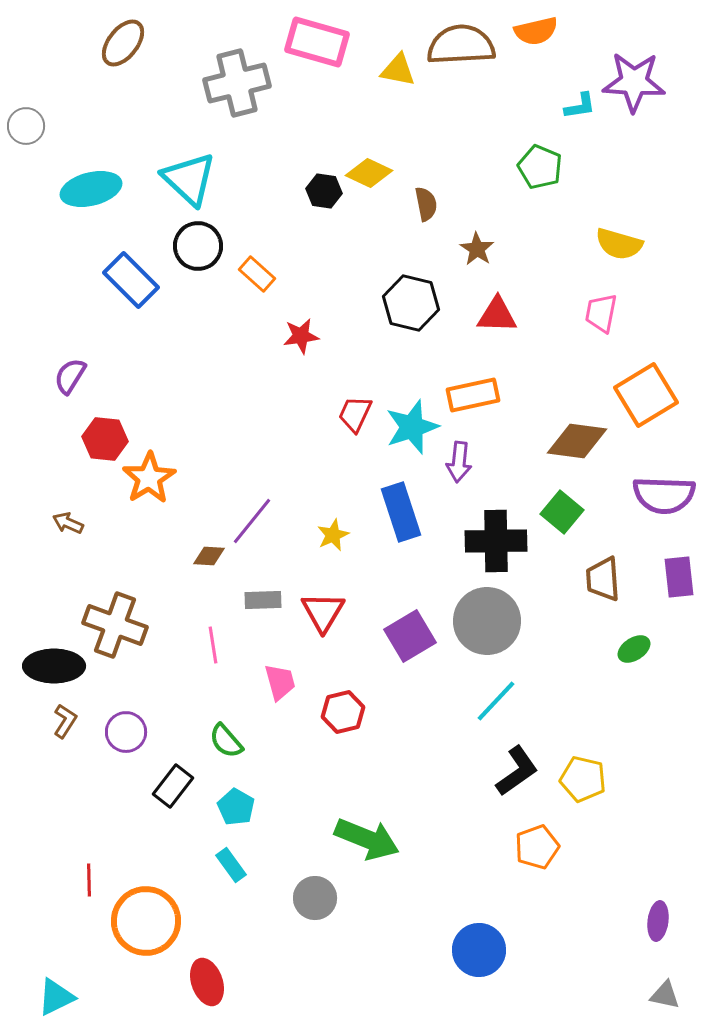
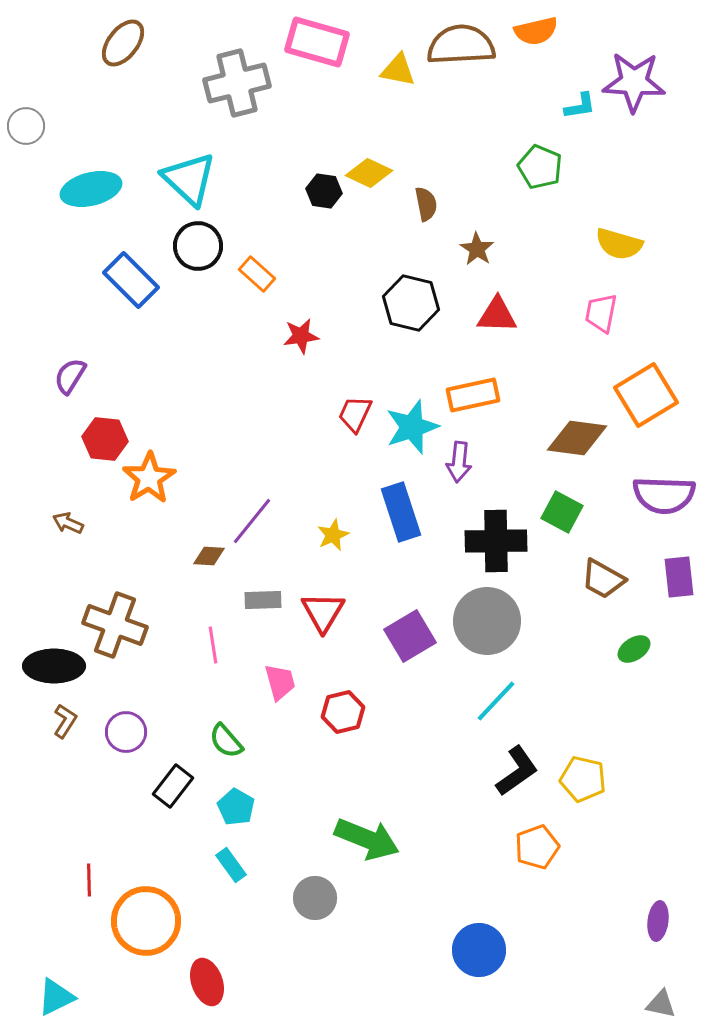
brown diamond at (577, 441): moved 3 px up
green square at (562, 512): rotated 12 degrees counterclockwise
brown trapezoid at (603, 579): rotated 57 degrees counterclockwise
gray triangle at (665, 995): moved 4 px left, 9 px down
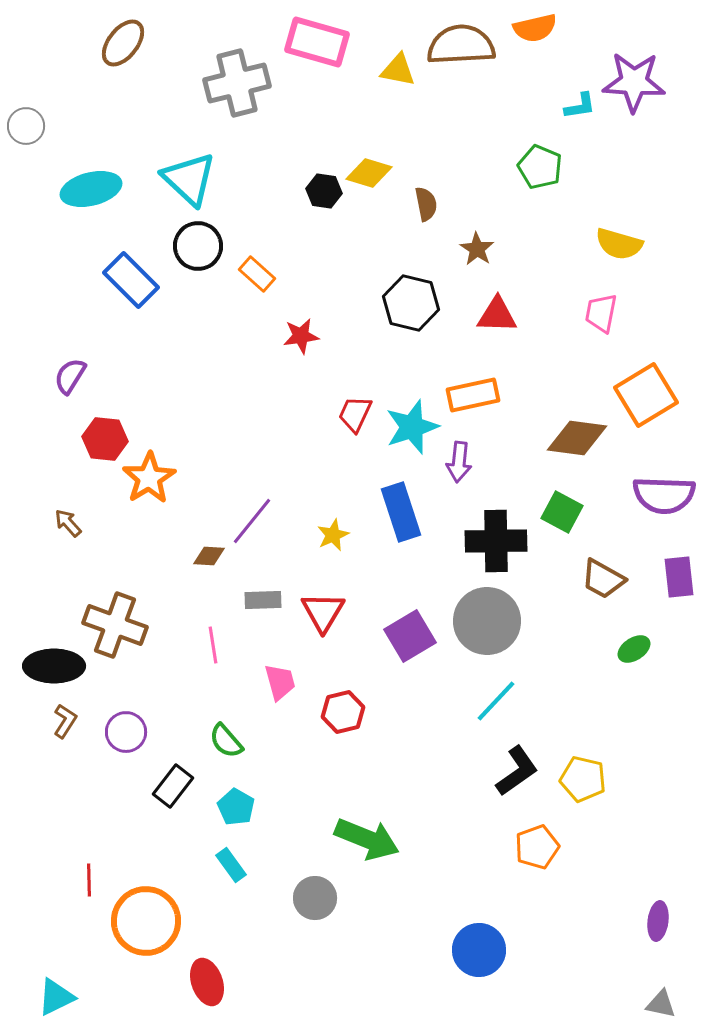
orange semicircle at (536, 31): moved 1 px left, 3 px up
yellow diamond at (369, 173): rotated 9 degrees counterclockwise
brown arrow at (68, 523): rotated 24 degrees clockwise
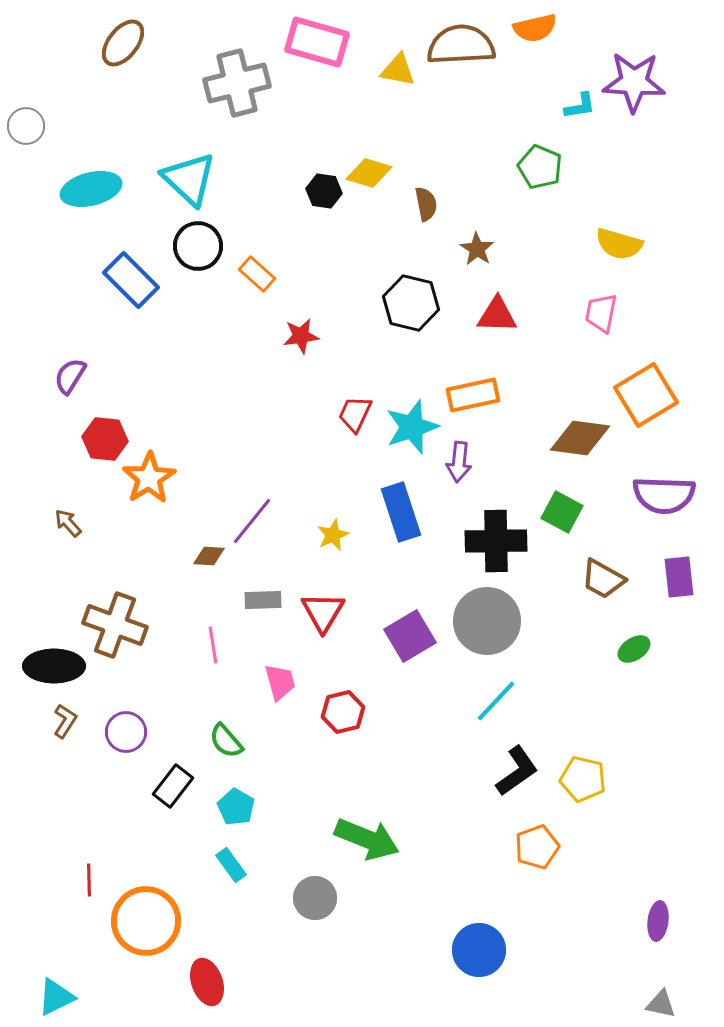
brown diamond at (577, 438): moved 3 px right
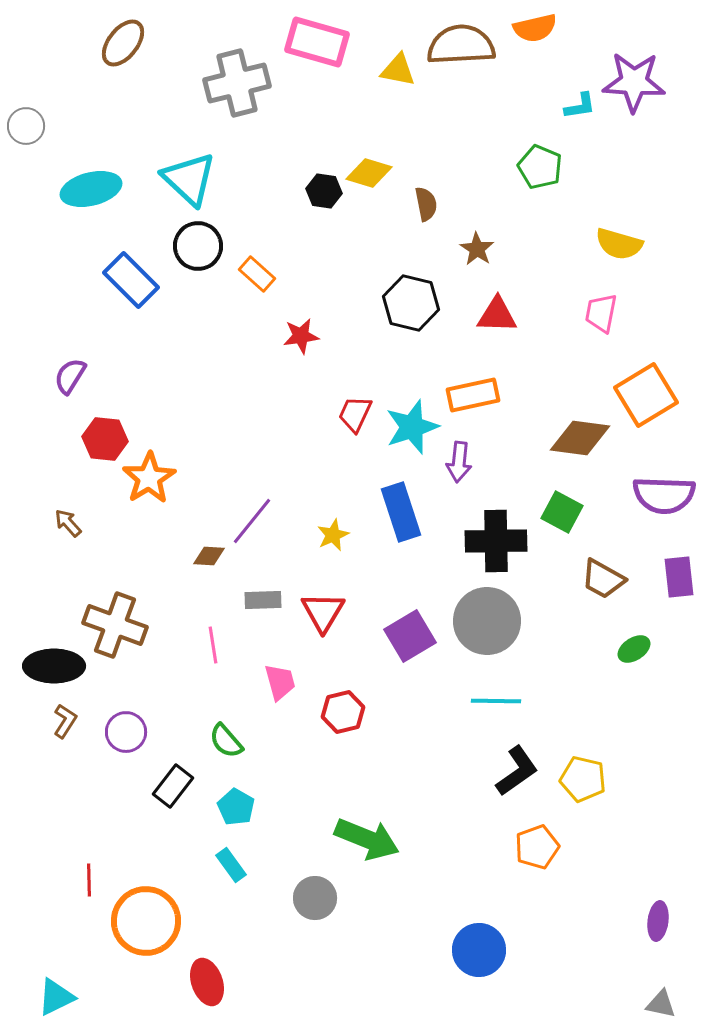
cyan line at (496, 701): rotated 48 degrees clockwise
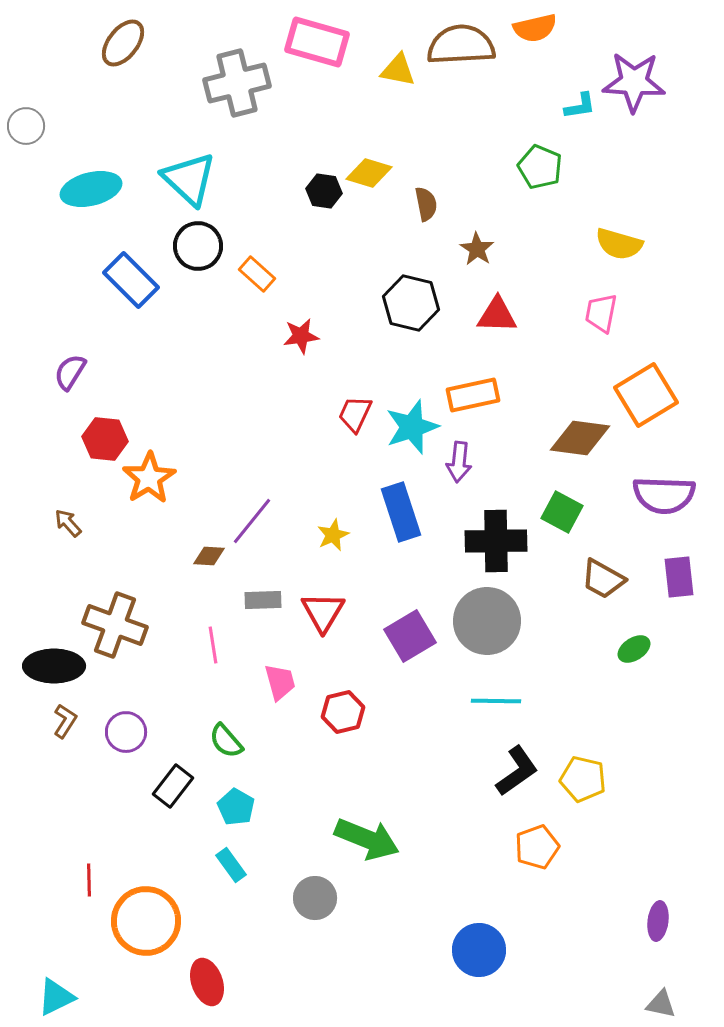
purple semicircle at (70, 376): moved 4 px up
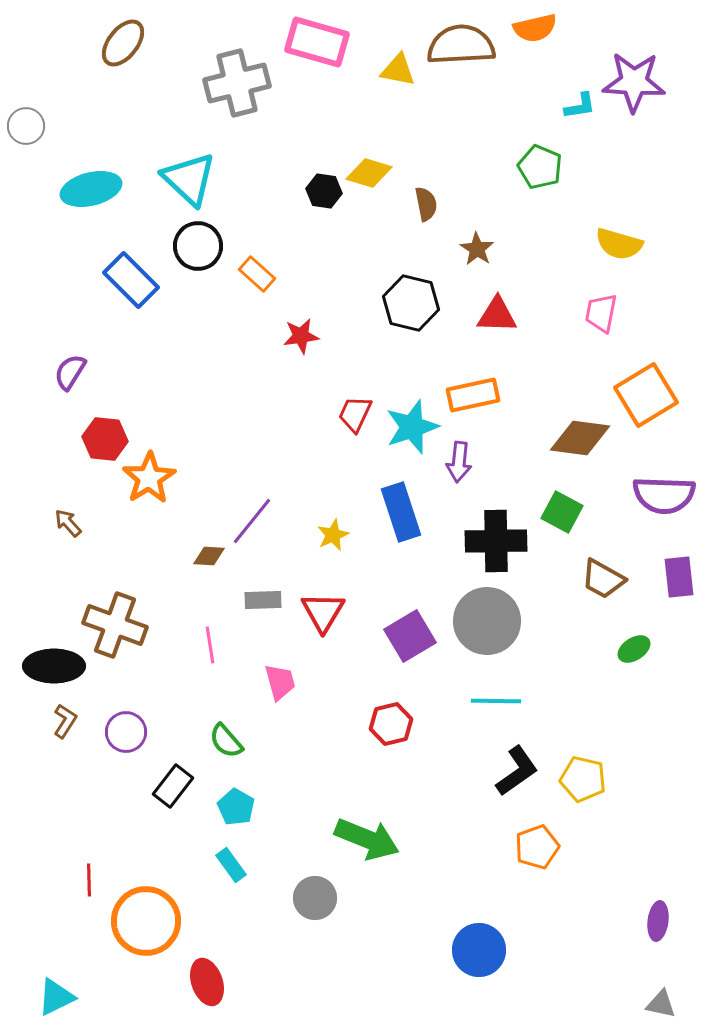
pink line at (213, 645): moved 3 px left
red hexagon at (343, 712): moved 48 px right, 12 px down
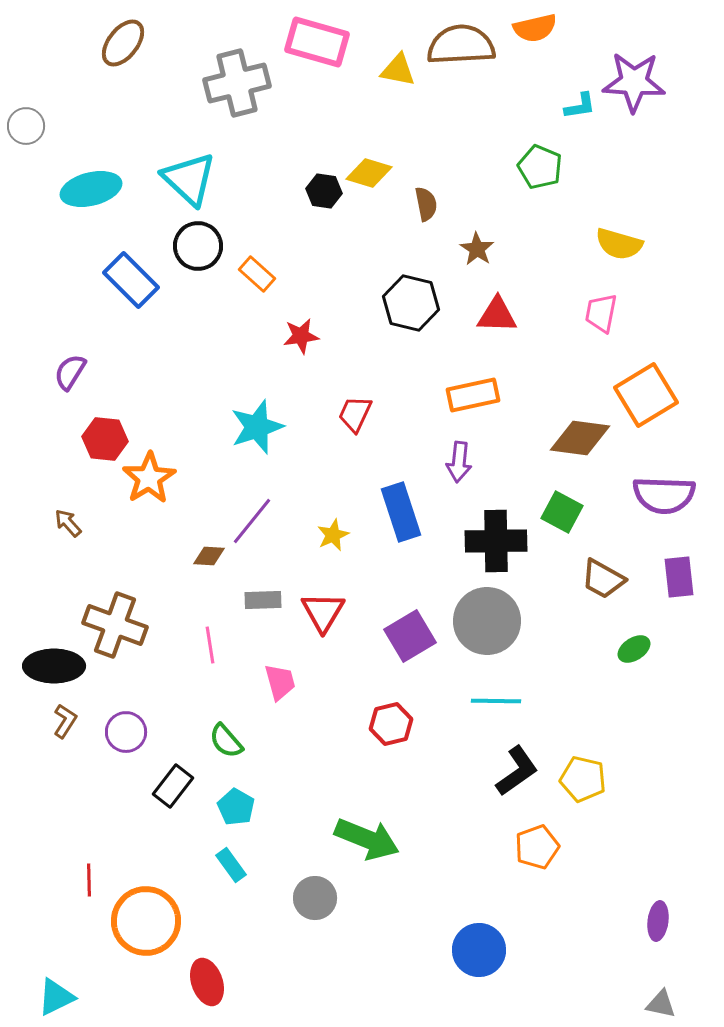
cyan star at (412, 427): moved 155 px left
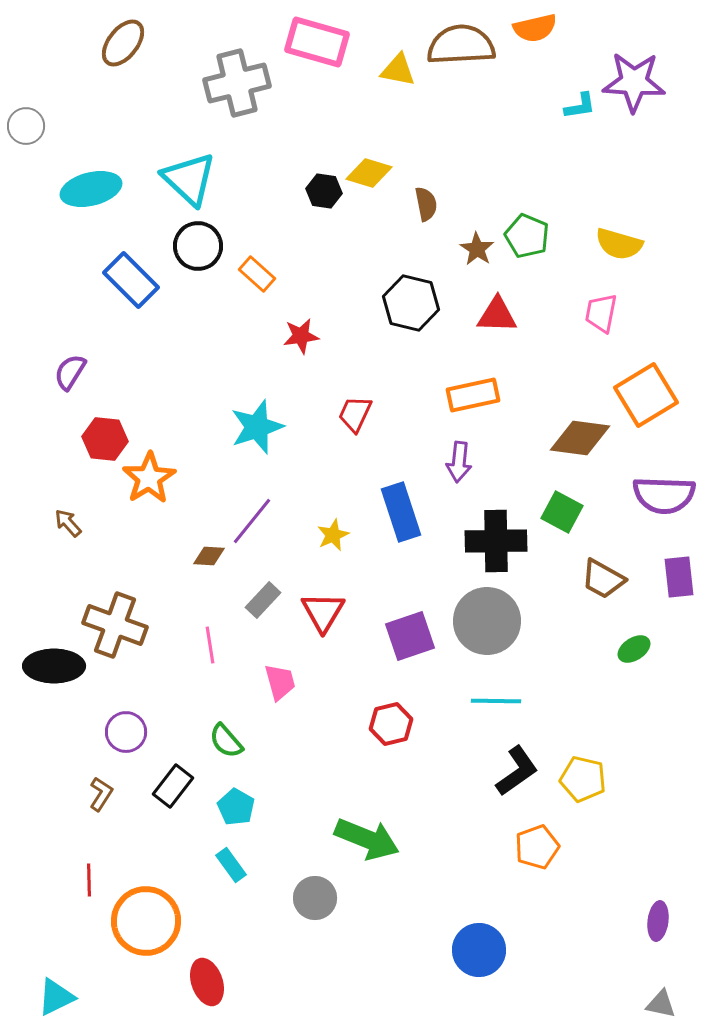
green pentagon at (540, 167): moved 13 px left, 69 px down
gray rectangle at (263, 600): rotated 45 degrees counterclockwise
purple square at (410, 636): rotated 12 degrees clockwise
brown L-shape at (65, 721): moved 36 px right, 73 px down
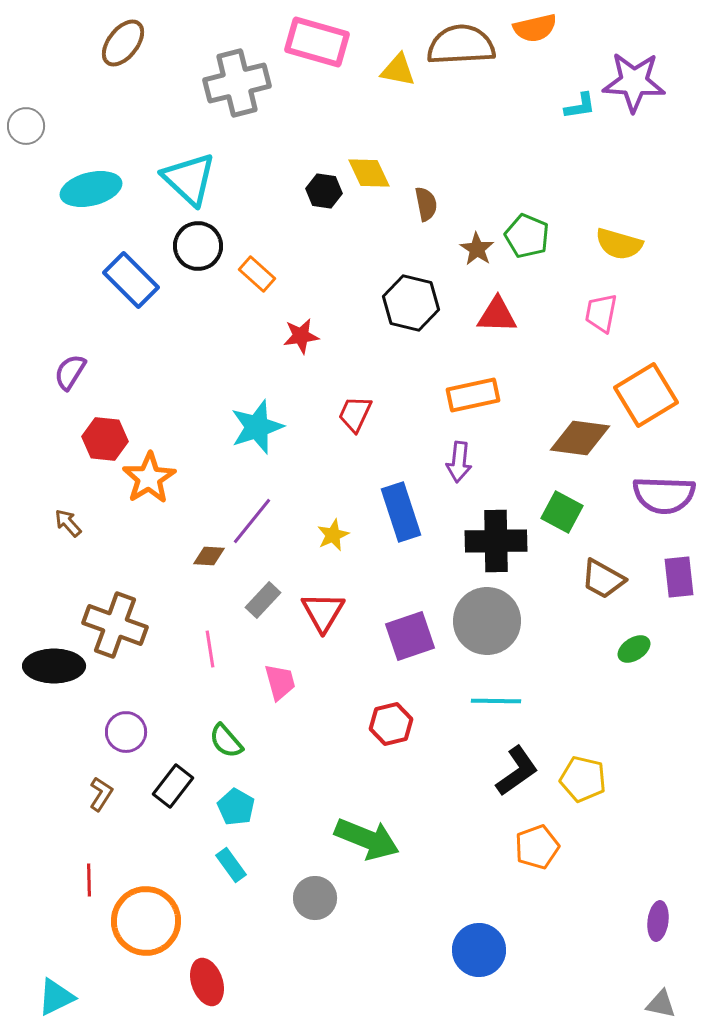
yellow diamond at (369, 173): rotated 48 degrees clockwise
pink line at (210, 645): moved 4 px down
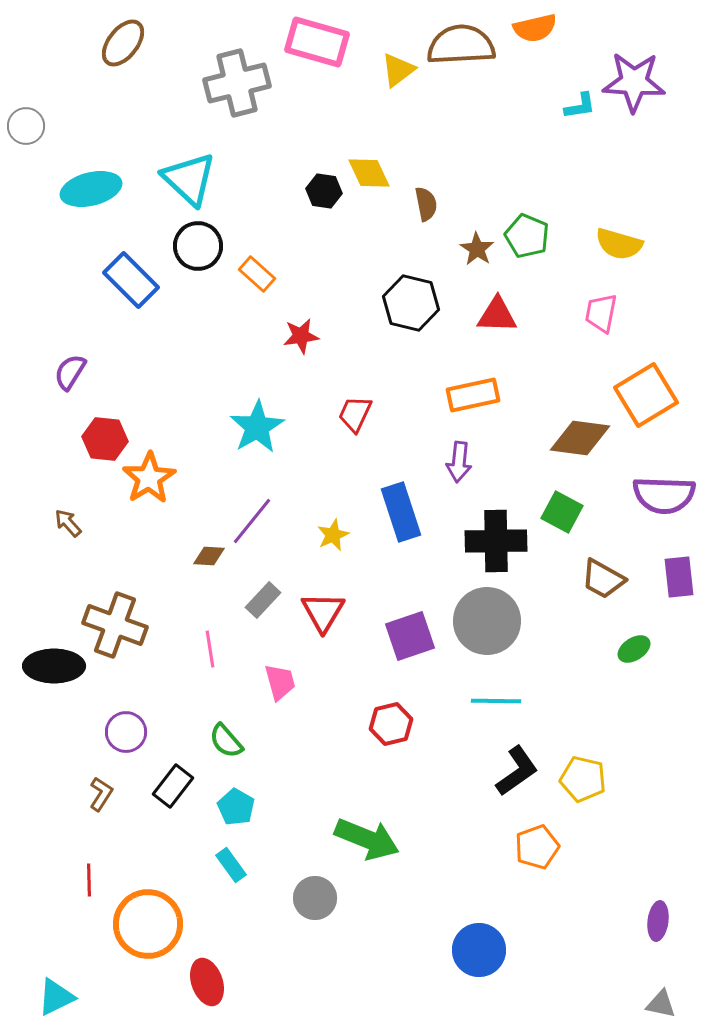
yellow triangle at (398, 70): rotated 48 degrees counterclockwise
cyan star at (257, 427): rotated 12 degrees counterclockwise
orange circle at (146, 921): moved 2 px right, 3 px down
